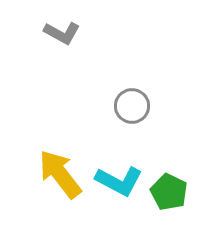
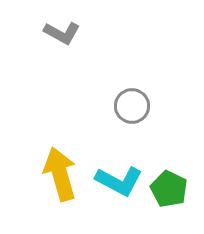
yellow arrow: rotated 22 degrees clockwise
green pentagon: moved 3 px up
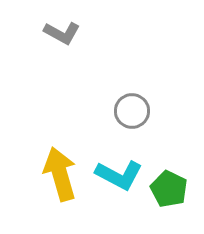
gray circle: moved 5 px down
cyan L-shape: moved 6 px up
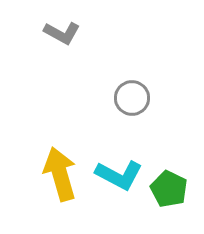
gray circle: moved 13 px up
